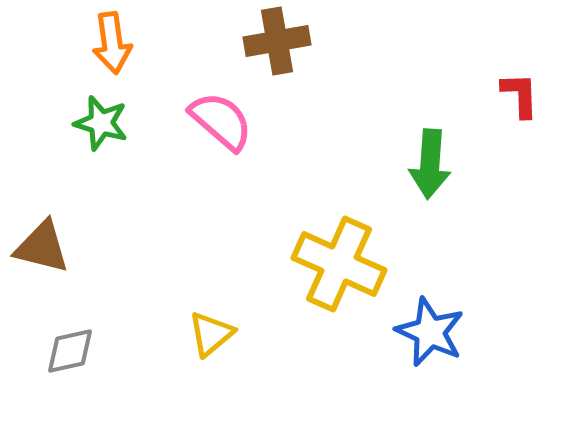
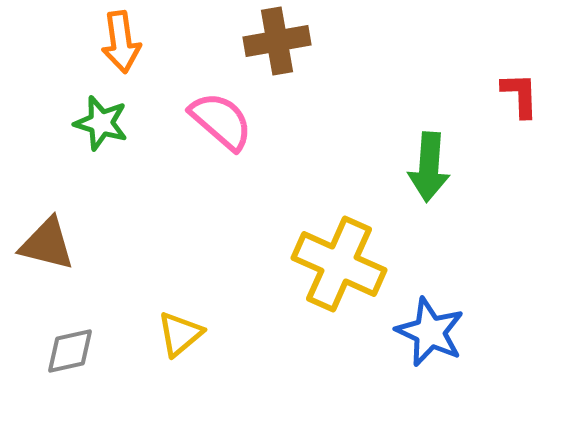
orange arrow: moved 9 px right, 1 px up
green arrow: moved 1 px left, 3 px down
brown triangle: moved 5 px right, 3 px up
yellow triangle: moved 31 px left
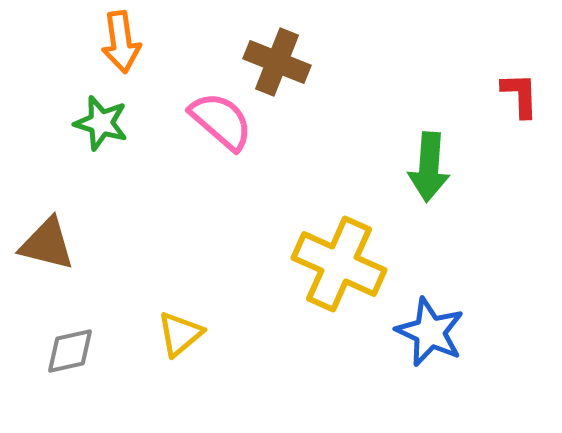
brown cross: moved 21 px down; rotated 32 degrees clockwise
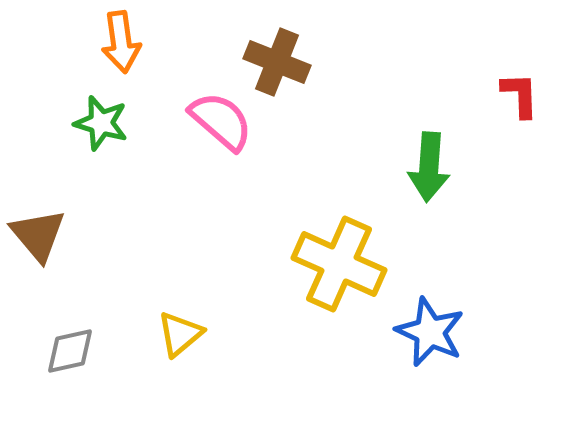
brown triangle: moved 9 px left, 9 px up; rotated 36 degrees clockwise
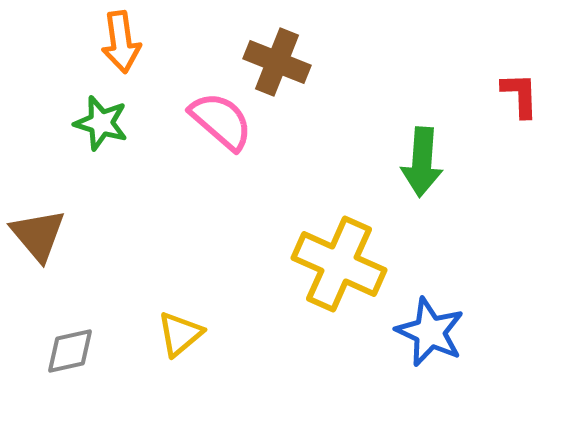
green arrow: moved 7 px left, 5 px up
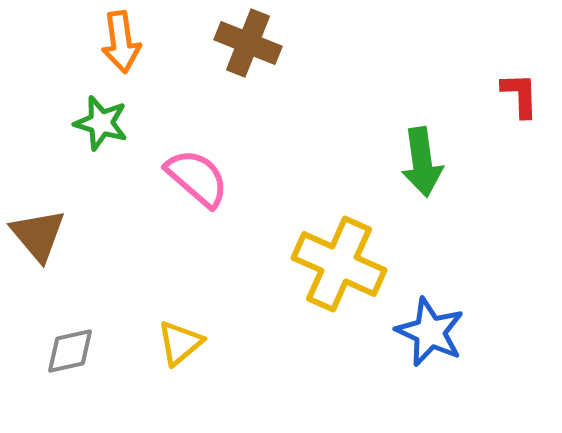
brown cross: moved 29 px left, 19 px up
pink semicircle: moved 24 px left, 57 px down
green arrow: rotated 12 degrees counterclockwise
yellow triangle: moved 9 px down
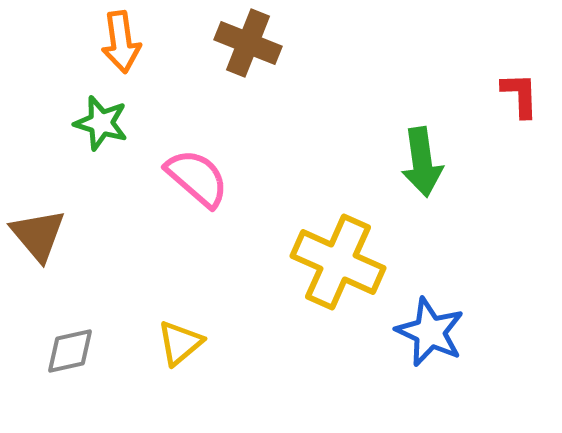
yellow cross: moved 1 px left, 2 px up
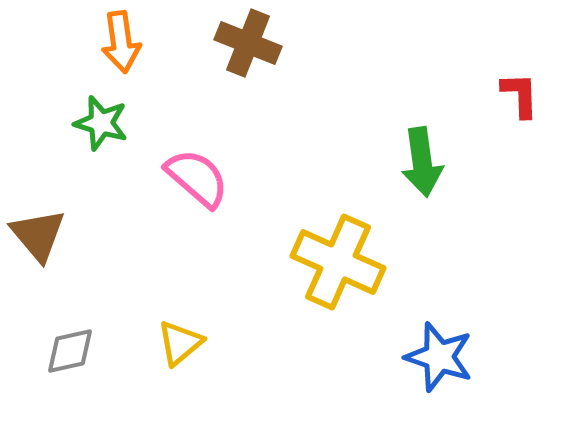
blue star: moved 9 px right, 25 px down; rotated 6 degrees counterclockwise
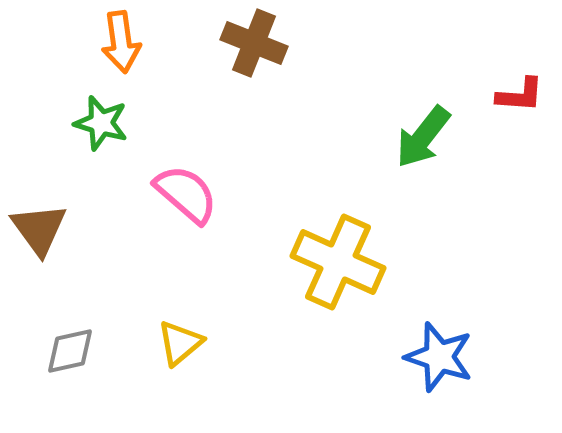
brown cross: moved 6 px right
red L-shape: rotated 96 degrees clockwise
green arrow: moved 1 px right, 25 px up; rotated 46 degrees clockwise
pink semicircle: moved 11 px left, 16 px down
brown triangle: moved 1 px right, 6 px up; rotated 4 degrees clockwise
